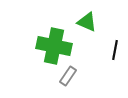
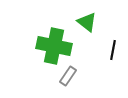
green triangle: rotated 15 degrees clockwise
black line: moved 2 px left
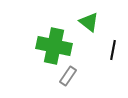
green triangle: moved 2 px right
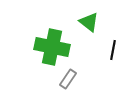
green cross: moved 2 px left, 1 px down
gray rectangle: moved 3 px down
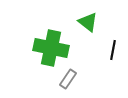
green triangle: moved 1 px left
green cross: moved 1 px left, 1 px down
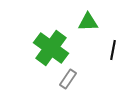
green triangle: rotated 40 degrees counterclockwise
green cross: rotated 24 degrees clockwise
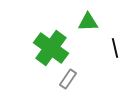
black line: moved 2 px right, 2 px up; rotated 24 degrees counterclockwise
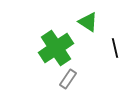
green triangle: rotated 35 degrees clockwise
green cross: moved 5 px right; rotated 20 degrees clockwise
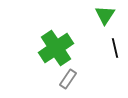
green triangle: moved 17 px right, 7 px up; rotated 30 degrees clockwise
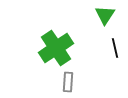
gray rectangle: moved 3 px down; rotated 30 degrees counterclockwise
